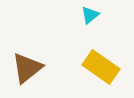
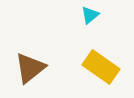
brown triangle: moved 3 px right
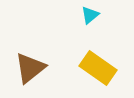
yellow rectangle: moved 3 px left, 1 px down
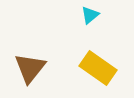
brown triangle: rotated 12 degrees counterclockwise
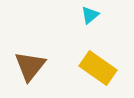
brown triangle: moved 2 px up
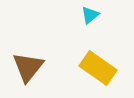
brown triangle: moved 2 px left, 1 px down
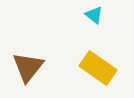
cyan triangle: moved 4 px right; rotated 42 degrees counterclockwise
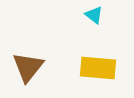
yellow rectangle: rotated 30 degrees counterclockwise
